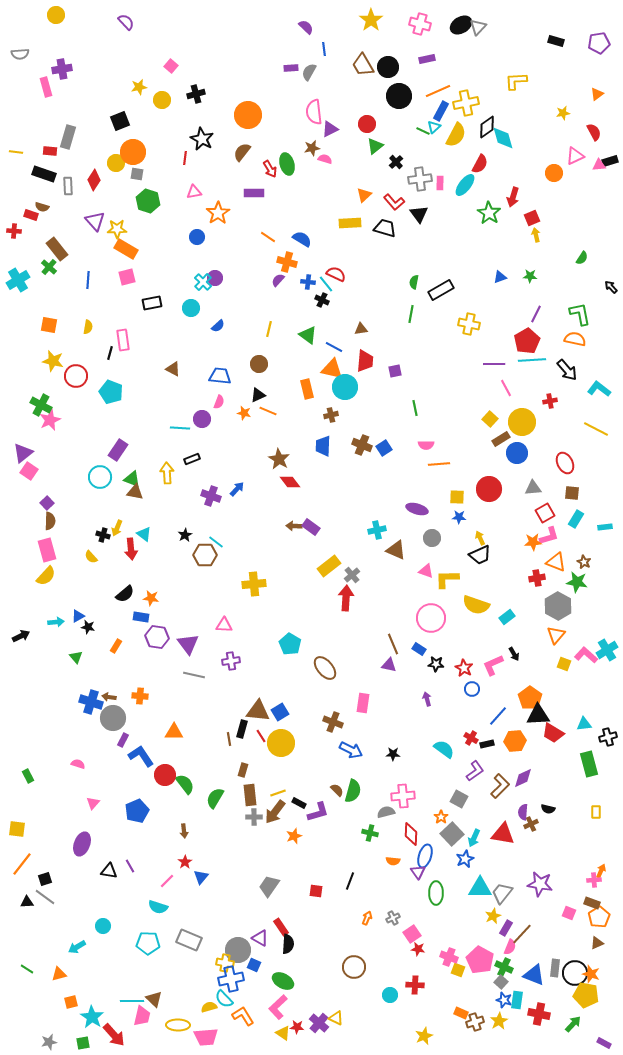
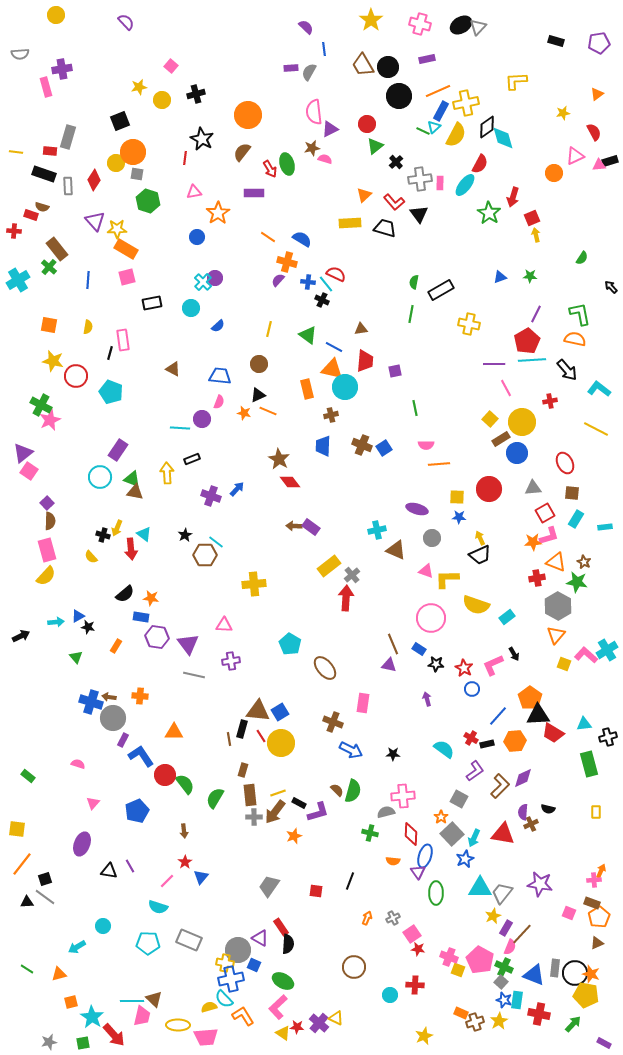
green rectangle at (28, 776): rotated 24 degrees counterclockwise
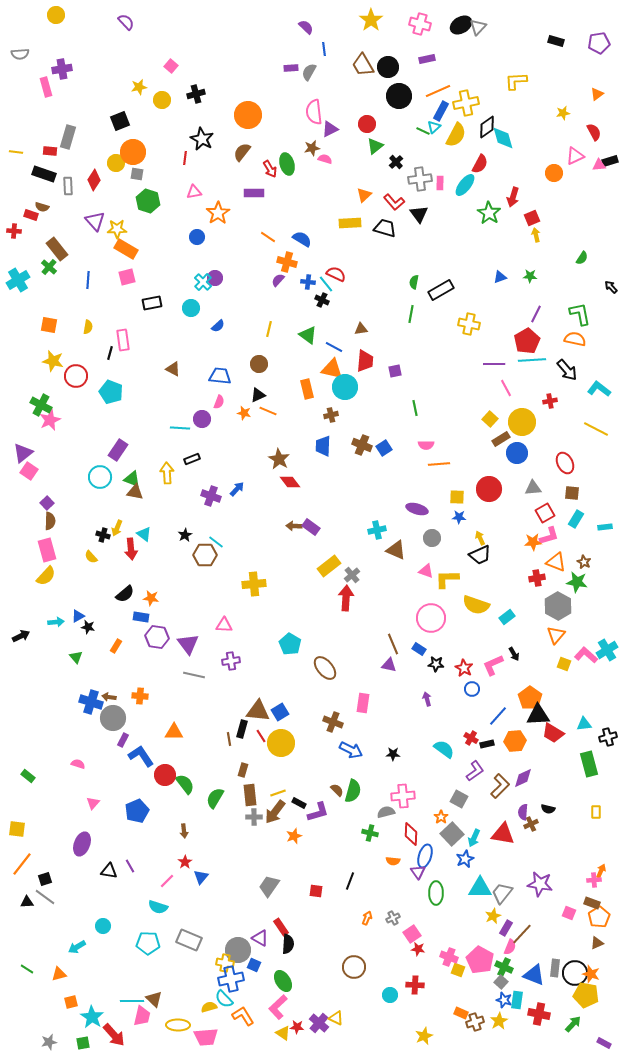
green ellipse at (283, 981): rotated 30 degrees clockwise
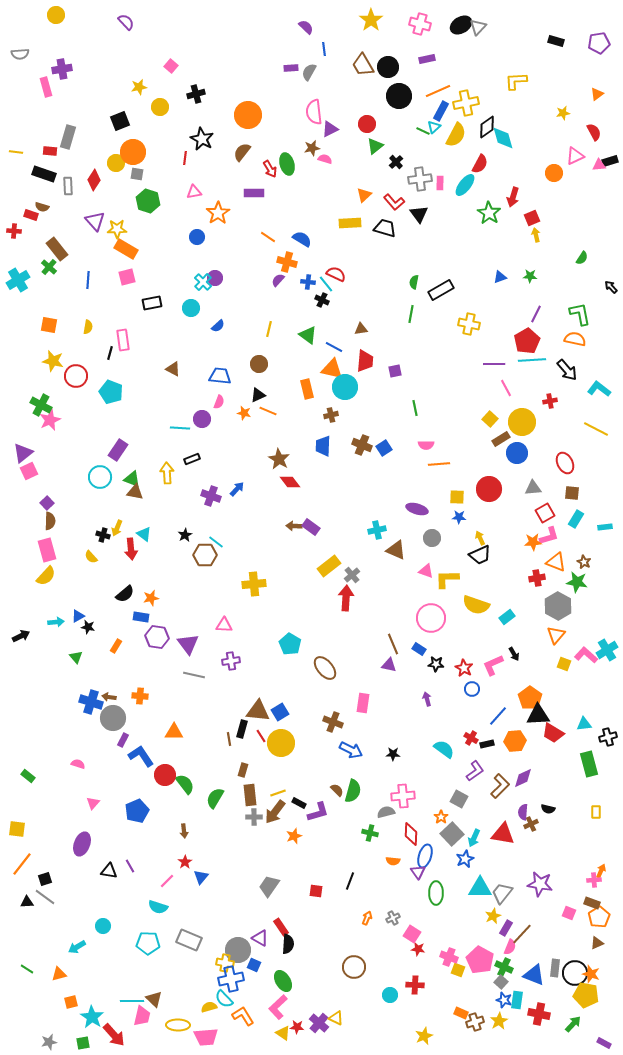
yellow circle at (162, 100): moved 2 px left, 7 px down
pink square at (29, 471): rotated 30 degrees clockwise
orange star at (151, 598): rotated 21 degrees counterclockwise
pink square at (412, 934): rotated 24 degrees counterclockwise
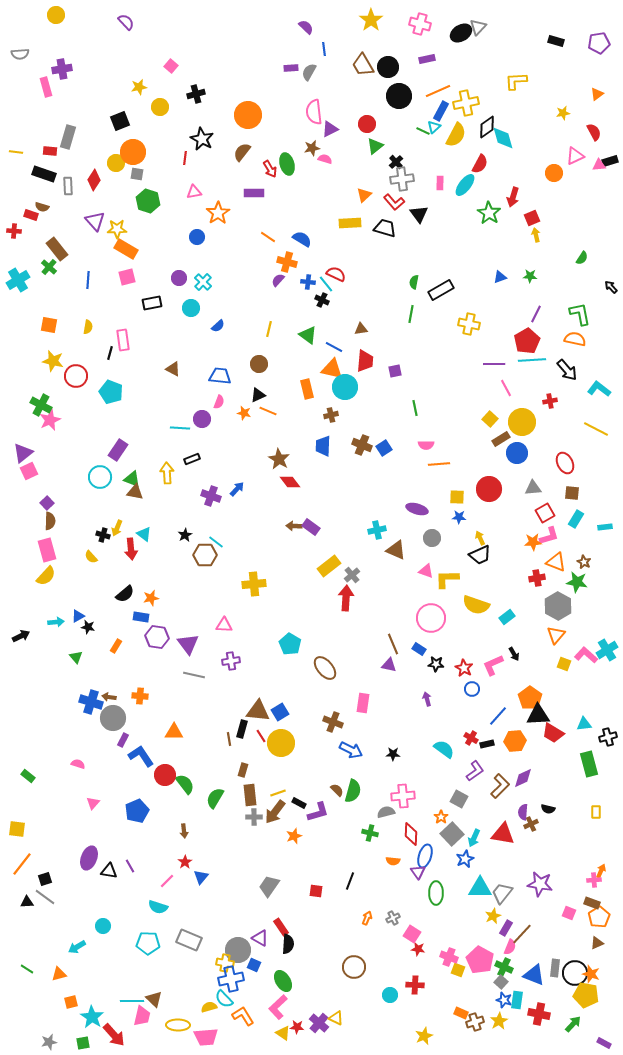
black ellipse at (461, 25): moved 8 px down
gray cross at (420, 179): moved 18 px left
purple circle at (215, 278): moved 36 px left
purple ellipse at (82, 844): moved 7 px right, 14 px down
